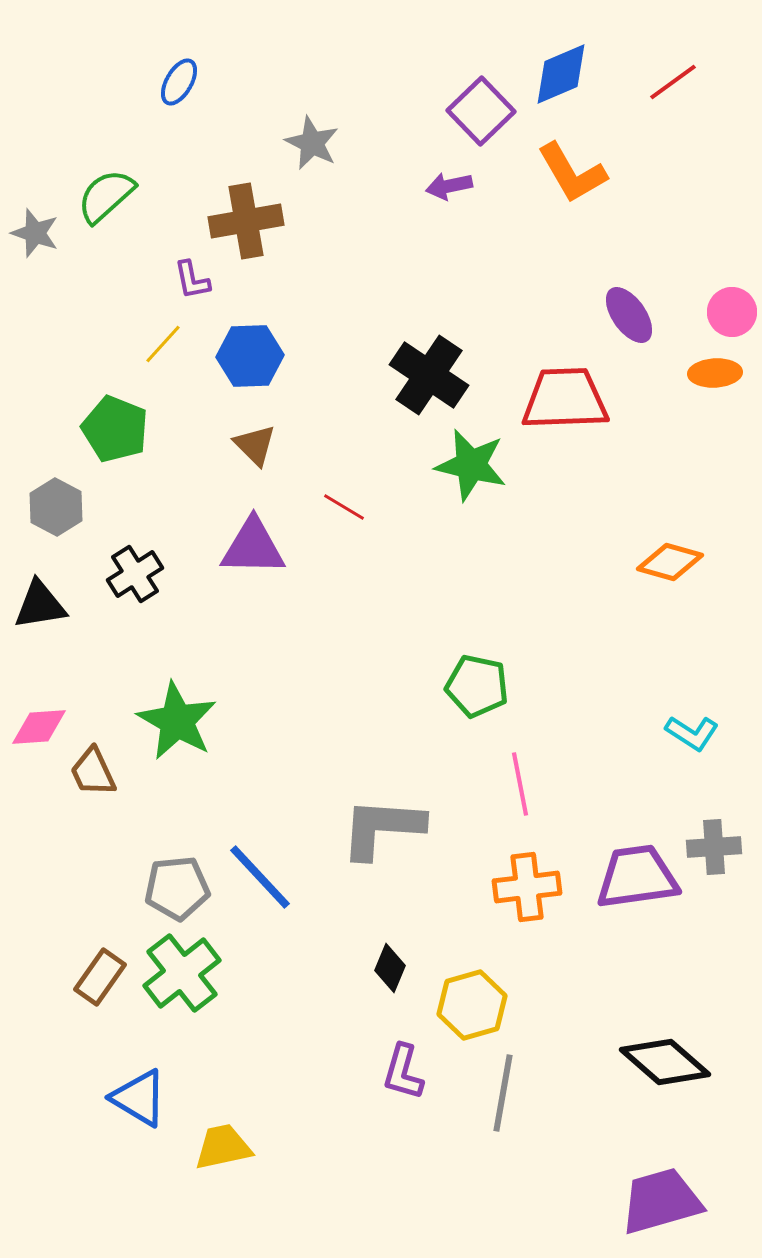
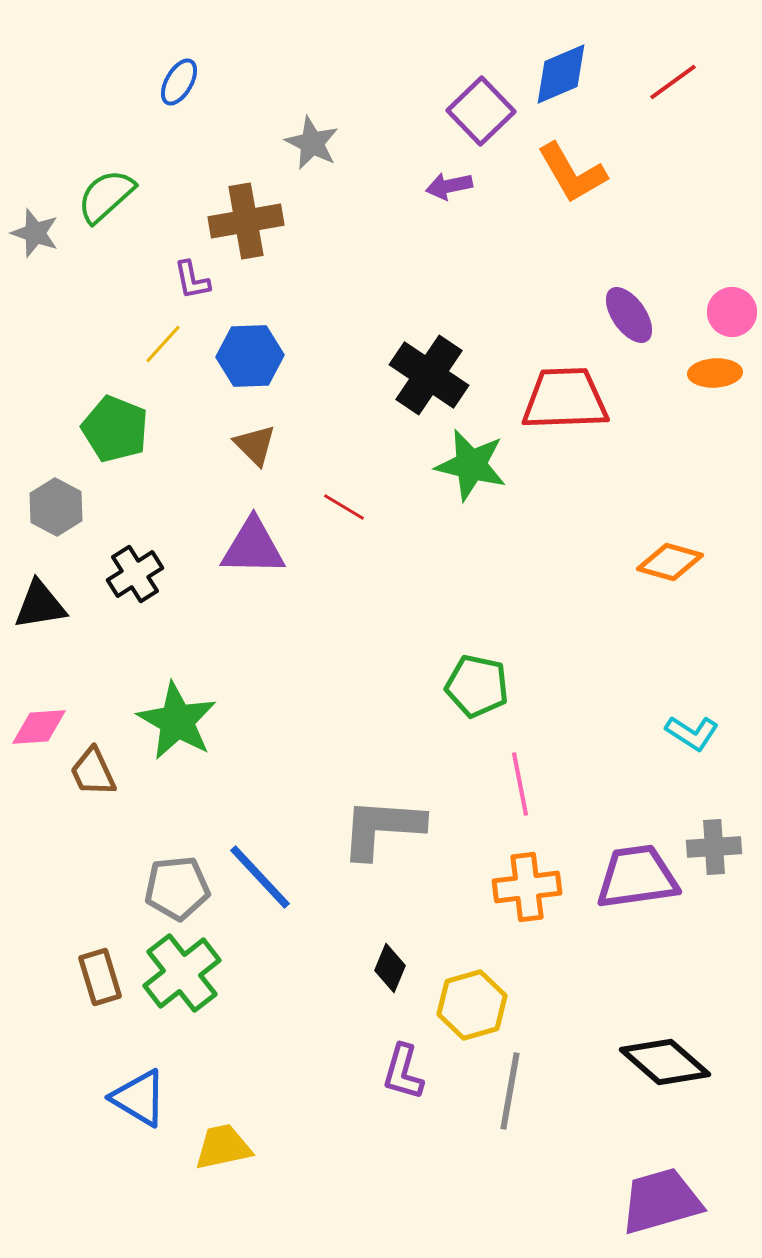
brown rectangle at (100, 977): rotated 52 degrees counterclockwise
gray line at (503, 1093): moved 7 px right, 2 px up
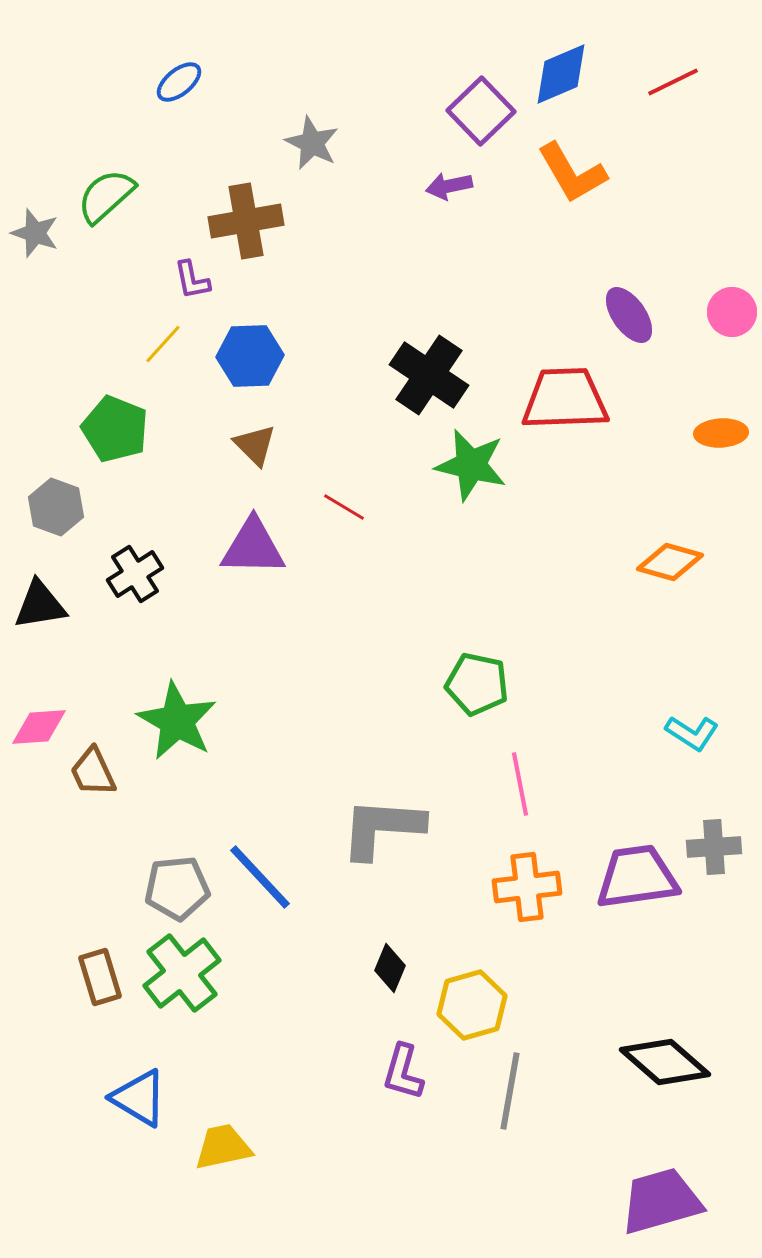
blue ellipse at (179, 82): rotated 21 degrees clockwise
red line at (673, 82): rotated 10 degrees clockwise
orange ellipse at (715, 373): moved 6 px right, 60 px down
gray hexagon at (56, 507): rotated 8 degrees counterclockwise
green pentagon at (477, 686): moved 2 px up
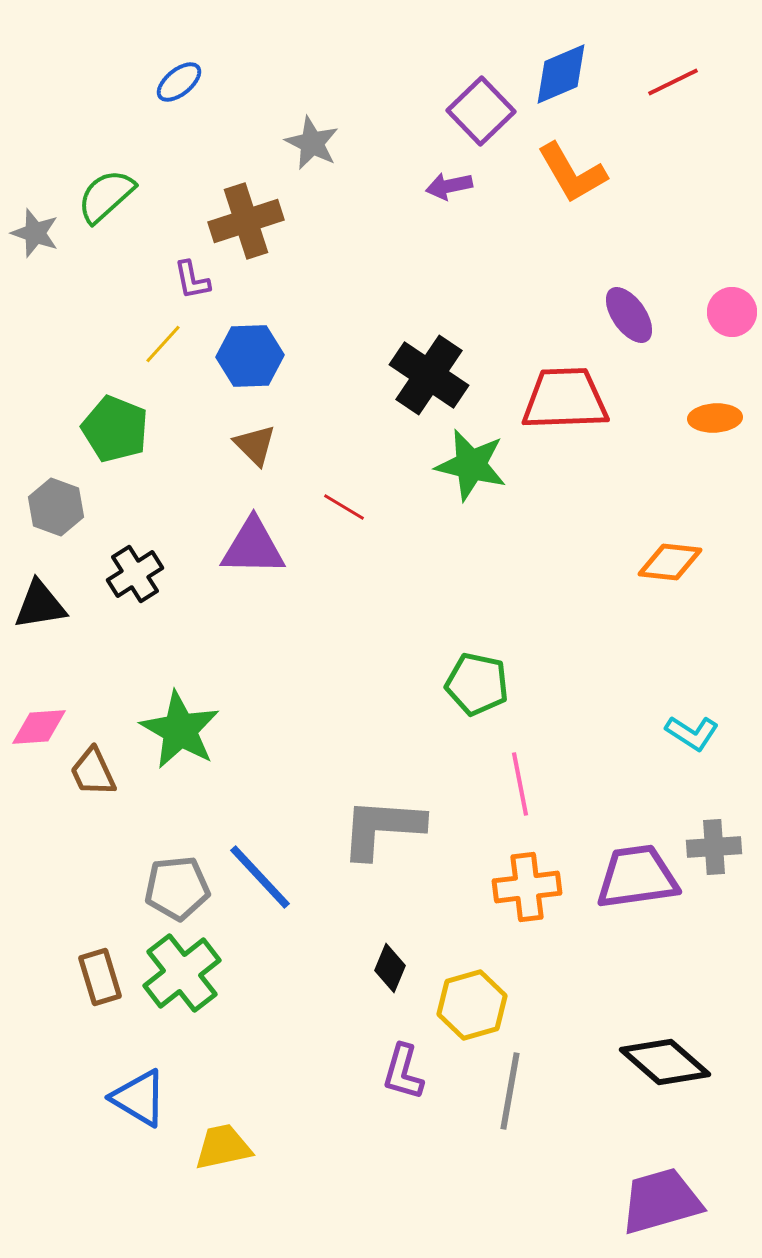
brown cross at (246, 221): rotated 8 degrees counterclockwise
orange ellipse at (721, 433): moved 6 px left, 15 px up
orange diamond at (670, 562): rotated 10 degrees counterclockwise
green star at (177, 721): moved 3 px right, 9 px down
